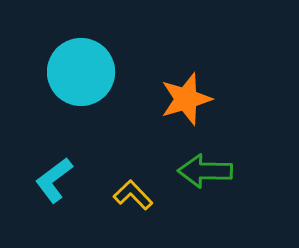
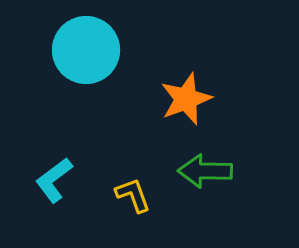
cyan circle: moved 5 px right, 22 px up
orange star: rotated 4 degrees counterclockwise
yellow L-shape: rotated 24 degrees clockwise
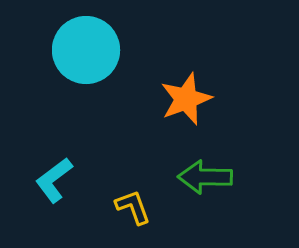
green arrow: moved 6 px down
yellow L-shape: moved 12 px down
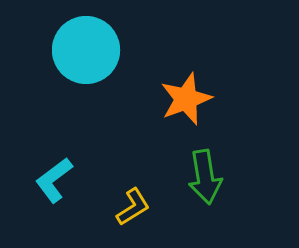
green arrow: rotated 100 degrees counterclockwise
yellow L-shape: rotated 78 degrees clockwise
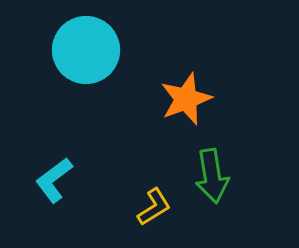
green arrow: moved 7 px right, 1 px up
yellow L-shape: moved 21 px right
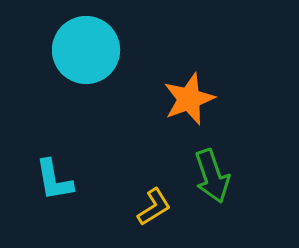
orange star: moved 3 px right
green arrow: rotated 10 degrees counterclockwise
cyan L-shape: rotated 63 degrees counterclockwise
